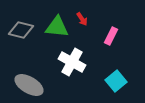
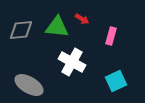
red arrow: rotated 24 degrees counterclockwise
gray diamond: rotated 20 degrees counterclockwise
pink rectangle: rotated 12 degrees counterclockwise
cyan square: rotated 15 degrees clockwise
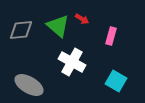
green triangle: moved 1 px right, 1 px up; rotated 35 degrees clockwise
cyan square: rotated 35 degrees counterclockwise
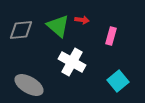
red arrow: moved 1 px down; rotated 24 degrees counterclockwise
cyan square: moved 2 px right; rotated 20 degrees clockwise
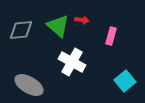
cyan square: moved 7 px right
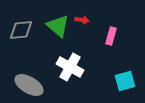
white cross: moved 2 px left, 5 px down
cyan square: rotated 25 degrees clockwise
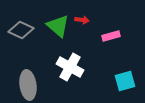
gray diamond: rotated 30 degrees clockwise
pink rectangle: rotated 60 degrees clockwise
gray ellipse: moved 1 px left; rotated 52 degrees clockwise
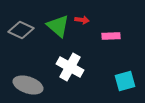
pink rectangle: rotated 12 degrees clockwise
gray ellipse: rotated 64 degrees counterclockwise
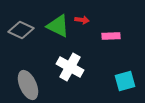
green triangle: rotated 15 degrees counterclockwise
gray ellipse: rotated 48 degrees clockwise
